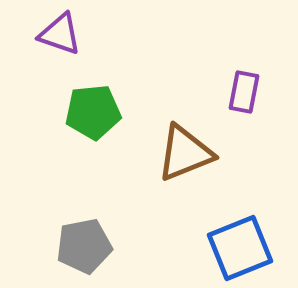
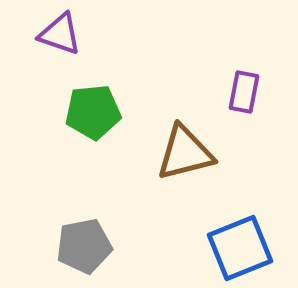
brown triangle: rotated 8 degrees clockwise
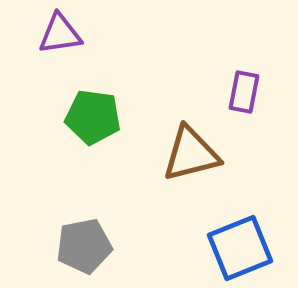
purple triangle: rotated 27 degrees counterclockwise
green pentagon: moved 5 px down; rotated 14 degrees clockwise
brown triangle: moved 6 px right, 1 px down
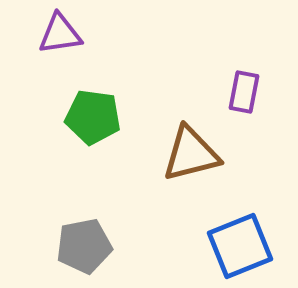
blue square: moved 2 px up
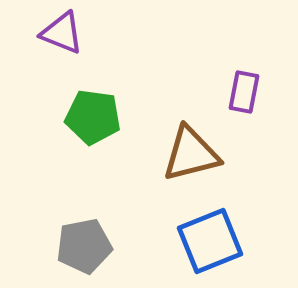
purple triangle: moved 2 px right, 1 px up; rotated 30 degrees clockwise
blue square: moved 30 px left, 5 px up
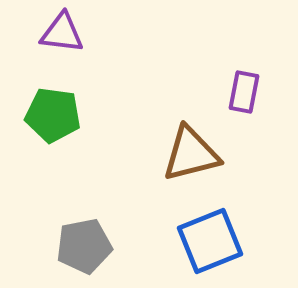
purple triangle: rotated 15 degrees counterclockwise
green pentagon: moved 40 px left, 2 px up
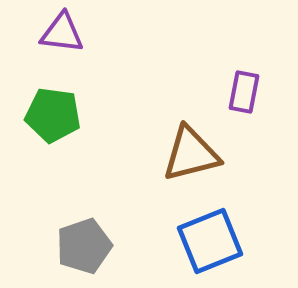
gray pentagon: rotated 8 degrees counterclockwise
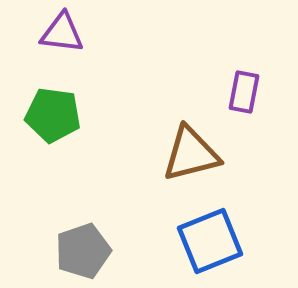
gray pentagon: moved 1 px left, 5 px down
